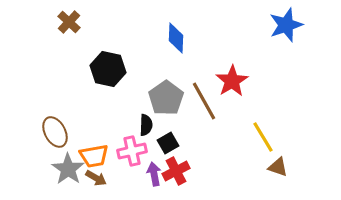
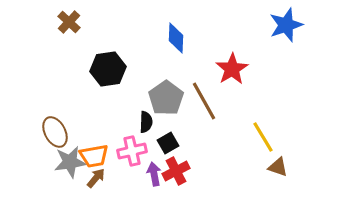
black hexagon: rotated 20 degrees counterclockwise
red star: moved 12 px up
black semicircle: moved 3 px up
gray star: moved 2 px right, 7 px up; rotated 28 degrees clockwise
brown arrow: rotated 80 degrees counterclockwise
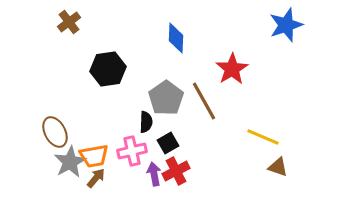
brown cross: rotated 10 degrees clockwise
yellow line: rotated 36 degrees counterclockwise
gray star: rotated 20 degrees counterclockwise
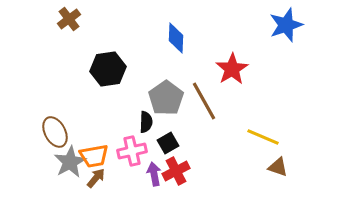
brown cross: moved 3 px up
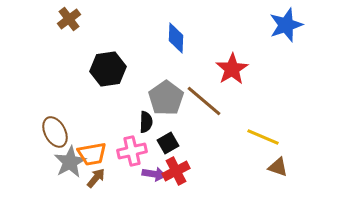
brown line: rotated 21 degrees counterclockwise
orange trapezoid: moved 2 px left, 2 px up
purple arrow: rotated 110 degrees clockwise
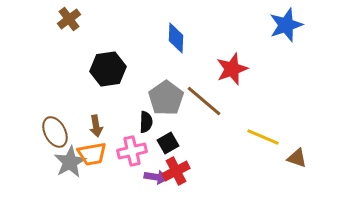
red star: rotated 12 degrees clockwise
brown triangle: moved 19 px right, 9 px up
purple arrow: moved 2 px right, 3 px down
brown arrow: moved 52 px up; rotated 130 degrees clockwise
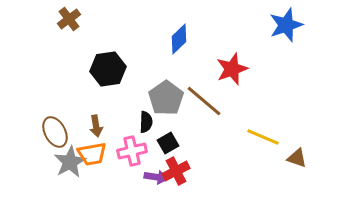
blue diamond: moved 3 px right, 1 px down; rotated 44 degrees clockwise
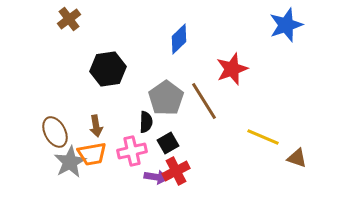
brown line: rotated 18 degrees clockwise
